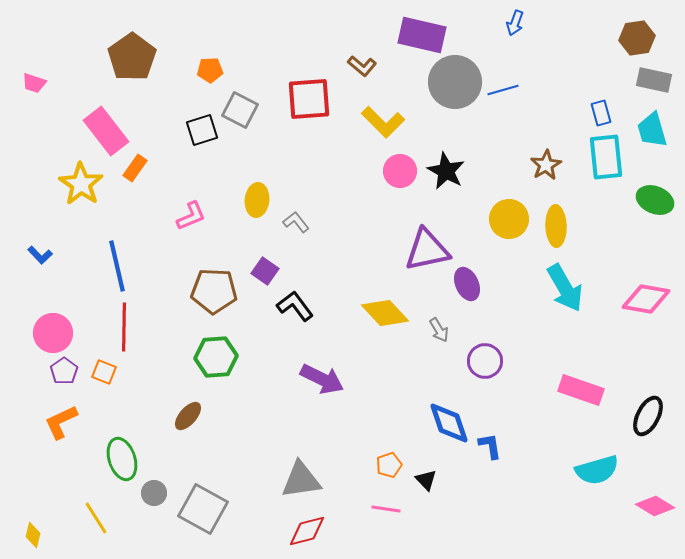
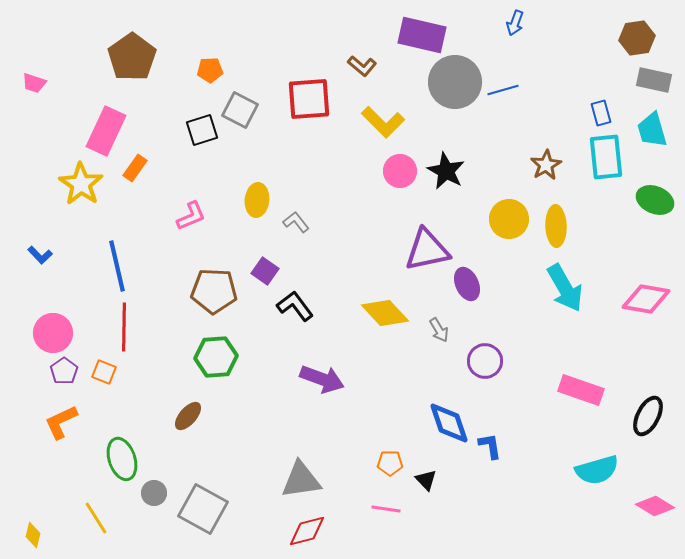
pink rectangle at (106, 131): rotated 63 degrees clockwise
purple arrow at (322, 379): rotated 6 degrees counterclockwise
orange pentagon at (389, 465): moved 1 px right, 2 px up; rotated 20 degrees clockwise
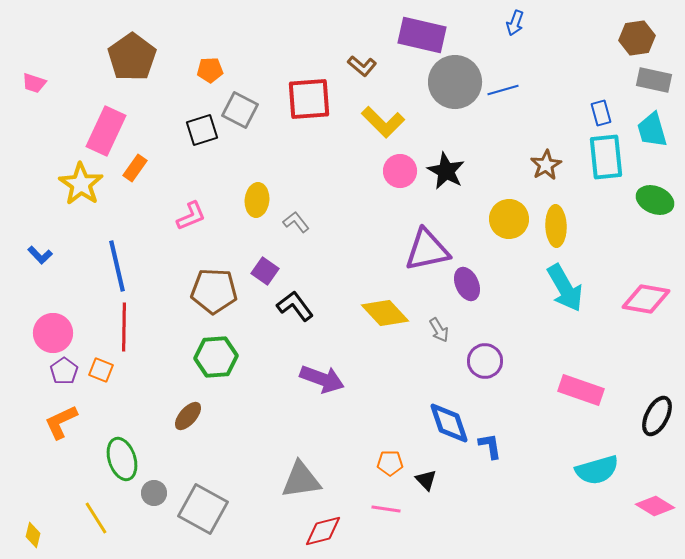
orange square at (104, 372): moved 3 px left, 2 px up
black ellipse at (648, 416): moved 9 px right
red diamond at (307, 531): moved 16 px right
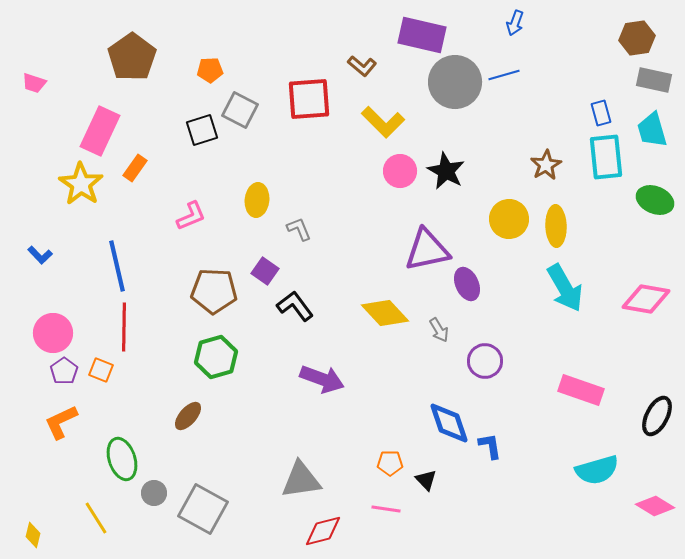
blue line at (503, 90): moved 1 px right, 15 px up
pink rectangle at (106, 131): moved 6 px left
gray L-shape at (296, 222): moved 3 px right, 7 px down; rotated 16 degrees clockwise
green hexagon at (216, 357): rotated 12 degrees counterclockwise
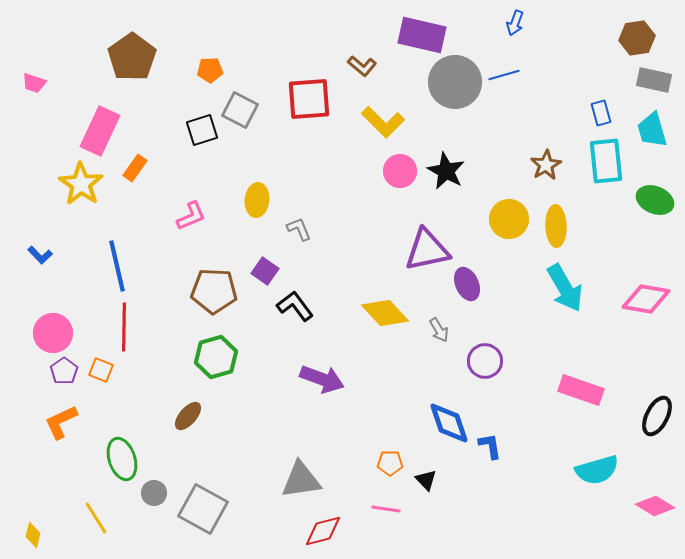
cyan rectangle at (606, 157): moved 4 px down
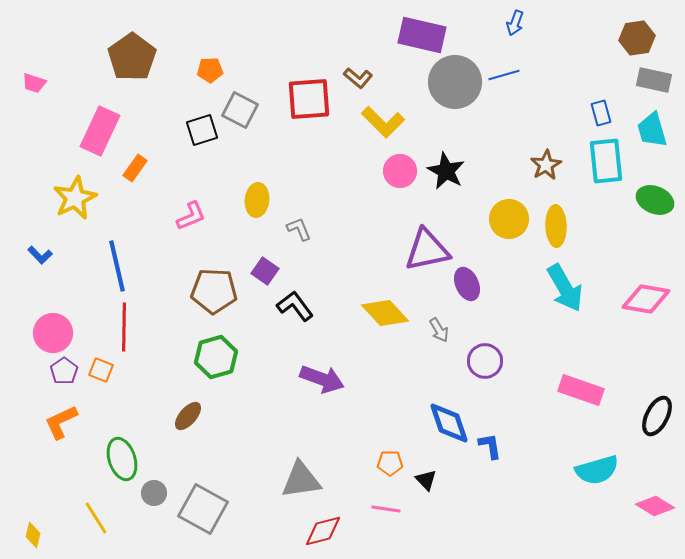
brown L-shape at (362, 66): moved 4 px left, 12 px down
yellow star at (81, 184): moved 6 px left, 14 px down; rotated 12 degrees clockwise
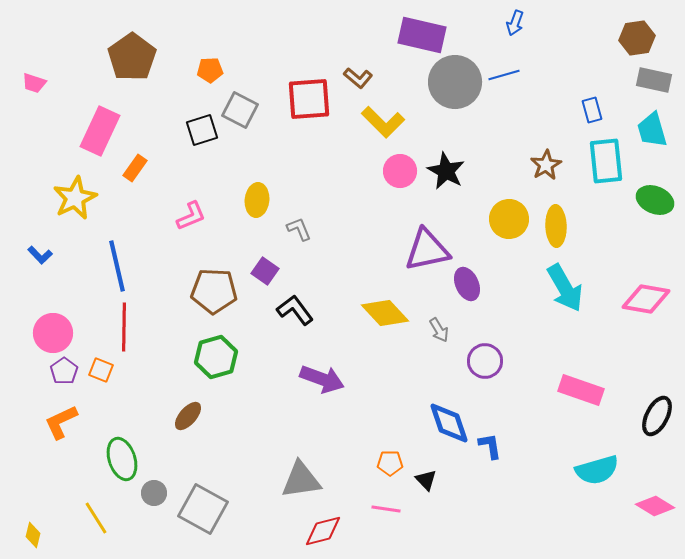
blue rectangle at (601, 113): moved 9 px left, 3 px up
black L-shape at (295, 306): moved 4 px down
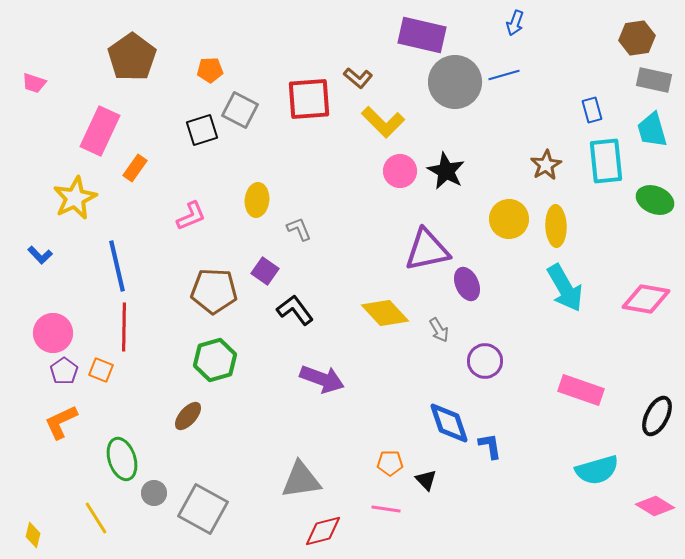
green hexagon at (216, 357): moved 1 px left, 3 px down
